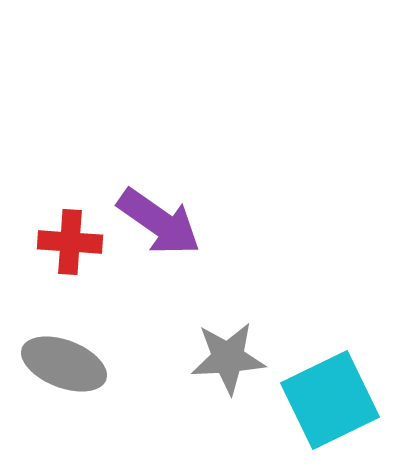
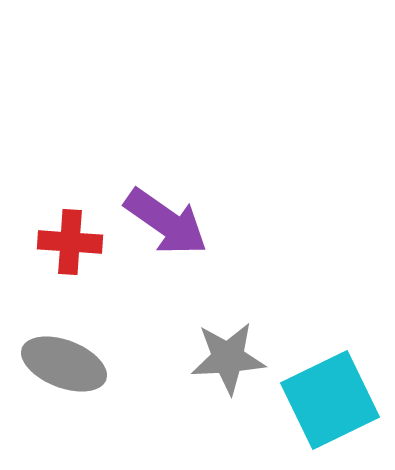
purple arrow: moved 7 px right
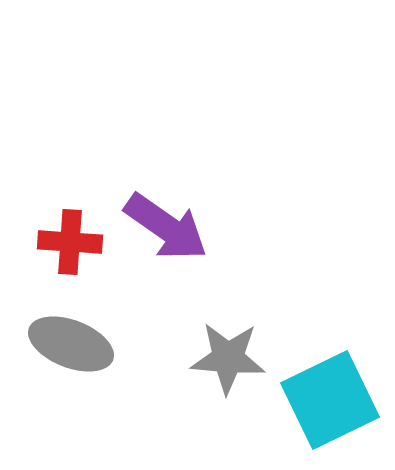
purple arrow: moved 5 px down
gray star: rotated 8 degrees clockwise
gray ellipse: moved 7 px right, 20 px up
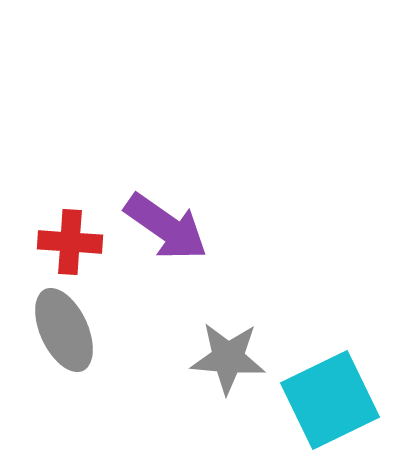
gray ellipse: moved 7 px left, 14 px up; rotated 44 degrees clockwise
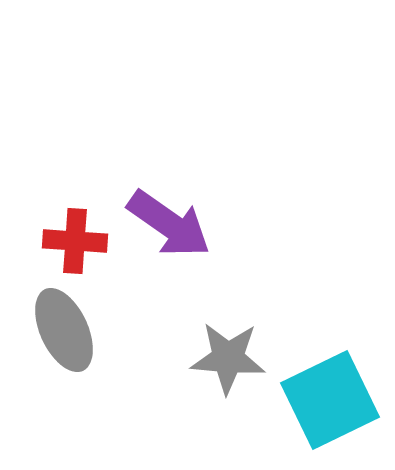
purple arrow: moved 3 px right, 3 px up
red cross: moved 5 px right, 1 px up
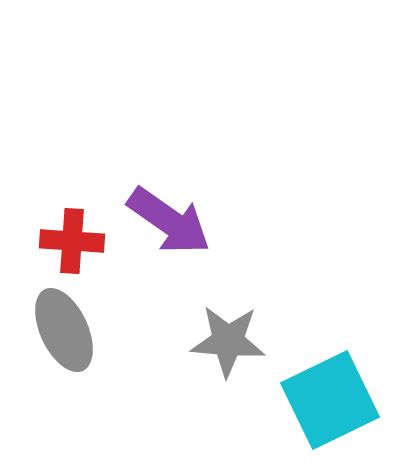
purple arrow: moved 3 px up
red cross: moved 3 px left
gray star: moved 17 px up
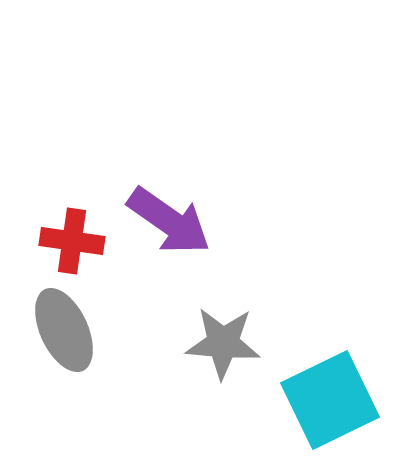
red cross: rotated 4 degrees clockwise
gray star: moved 5 px left, 2 px down
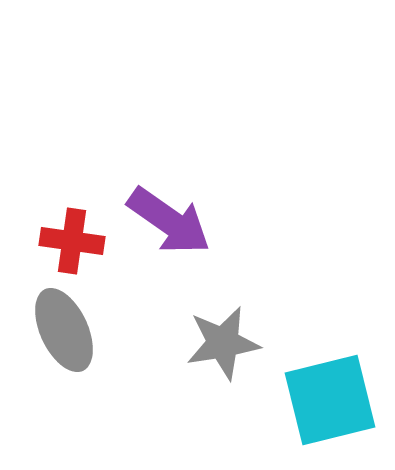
gray star: rotated 14 degrees counterclockwise
cyan square: rotated 12 degrees clockwise
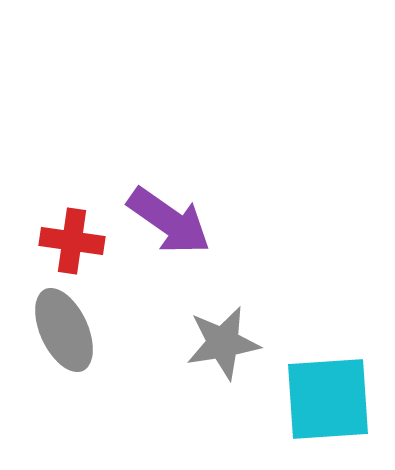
cyan square: moved 2 px left, 1 px up; rotated 10 degrees clockwise
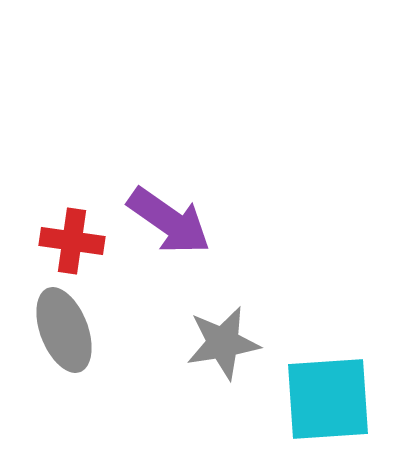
gray ellipse: rotated 4 degrees clockwise
